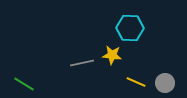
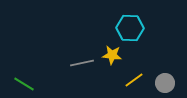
yellow line: moved 2 px left, 2 px up; rotated 60 degrees counterclockwise
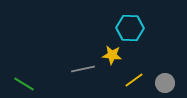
gray line: moved 1 px right, 6 px down
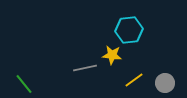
cyan hexagon: moved 1 px left, 2 px down; rotated 8 degrees counterclockwise
gray line: moved 2 px right, 1 px up
green line: rotated 20 degrees clockwise
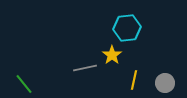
cyan hexagon: moved 2 px left, 2 px up
yellow star: rotated 30 degrees clockwise
yellow line: rotated 42 degrees counterclockwise
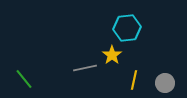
green line: moved 5 px up
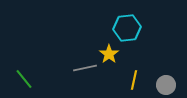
yellow star: moved 3 px left, 1 px up
gray circle: moved 1 px right, 2 px down
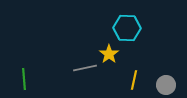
cyan hexagon: rotated 8 degrees clockwise
green line: rotated 35 degrees clockwise
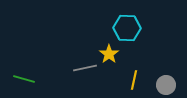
green line: rotated 70 degrees counterclockwise
